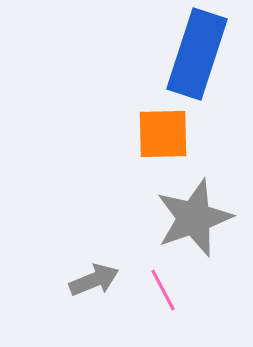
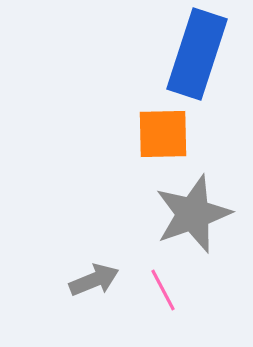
gray star: moved 1 px left, 4 px up
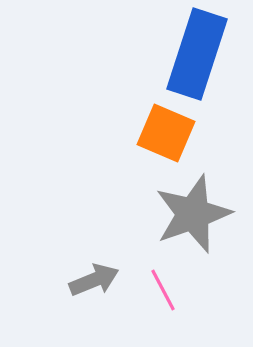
orange square: moved 3 px right, 1 px up; rotated 24 degrees clockwise
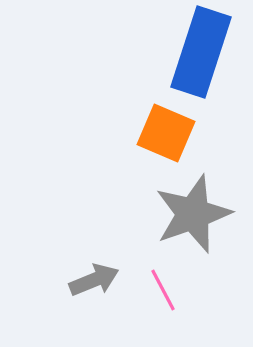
blue rectangle: moved 4 px right, 2 px up
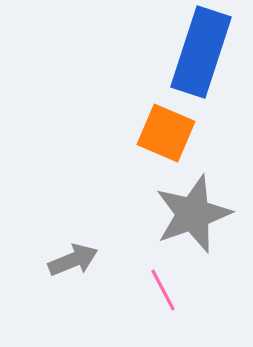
gray arrow: moved 21 px left, 20 px up
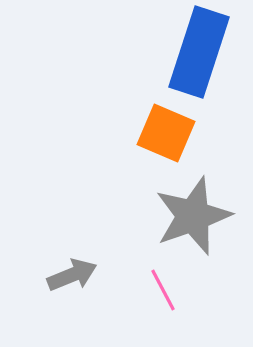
blue rectangle: moved 2 px left
gray star: moved 2 px down
gray arrow: moved 1 px left, 15 px down
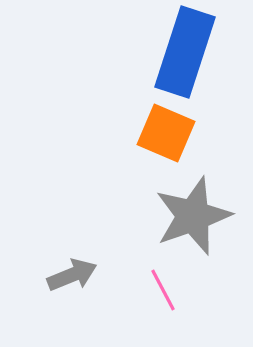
blue rectangle: moved 14 px left
